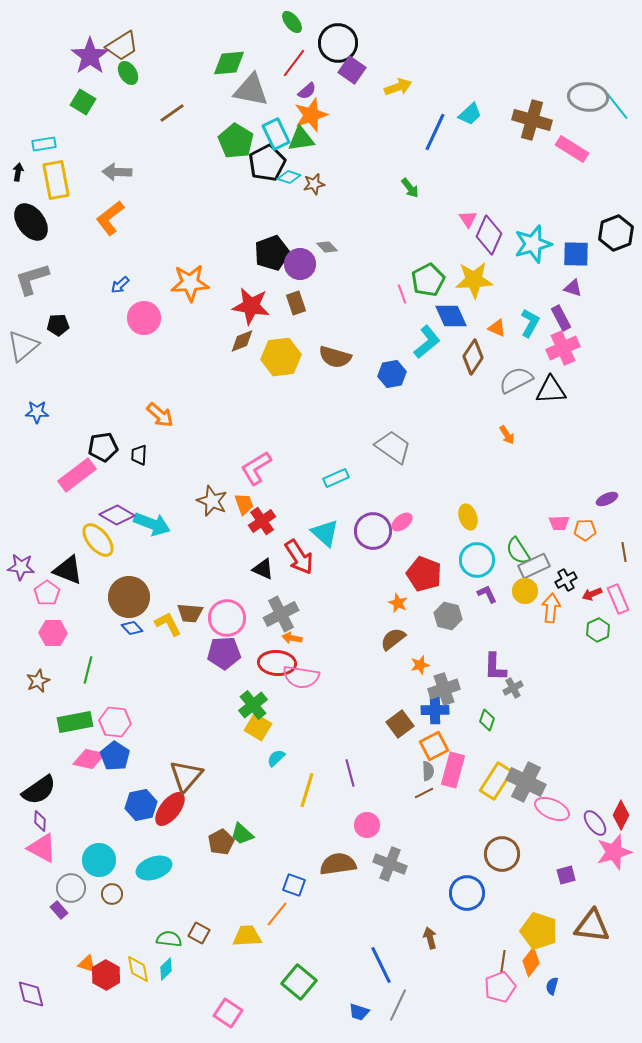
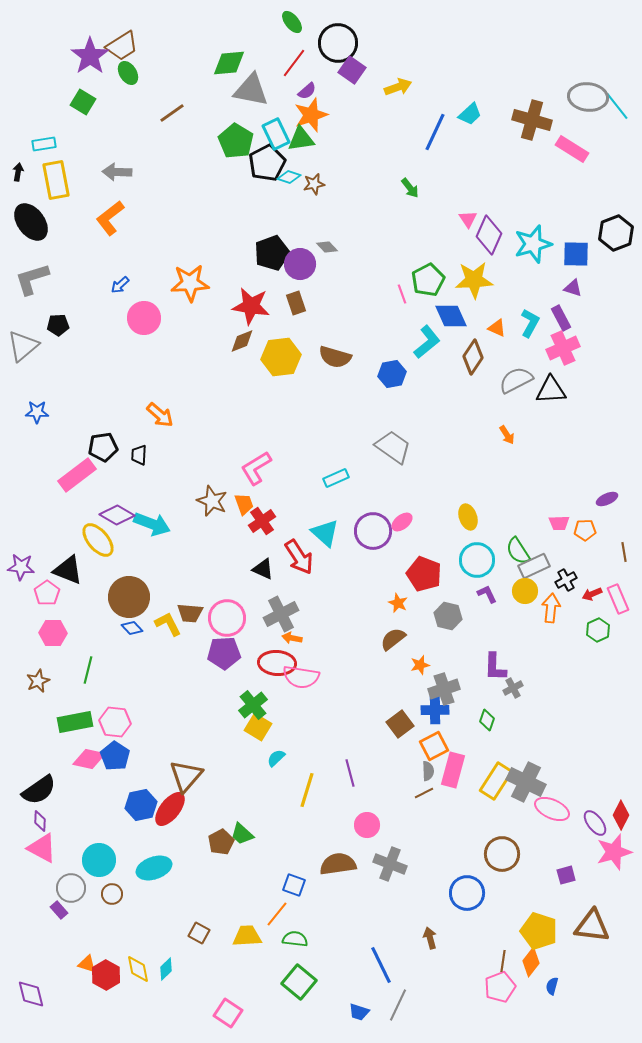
green semicircle at (169, 939): moved 126 px right
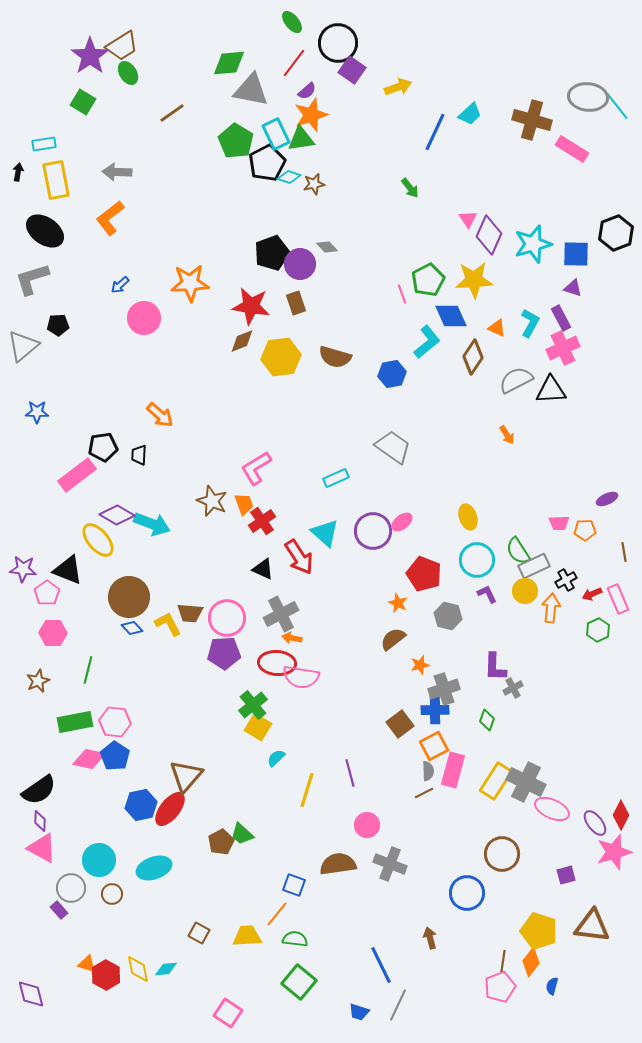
black ellipse at (31, 222): moved 14 px right, 9 px down; rotated 18 degrees counterclockwise
purple star at (21, 567): moved 2 px right, 2 px down
cyan diamond at (166, 969): rotated 40 degrees clockwise
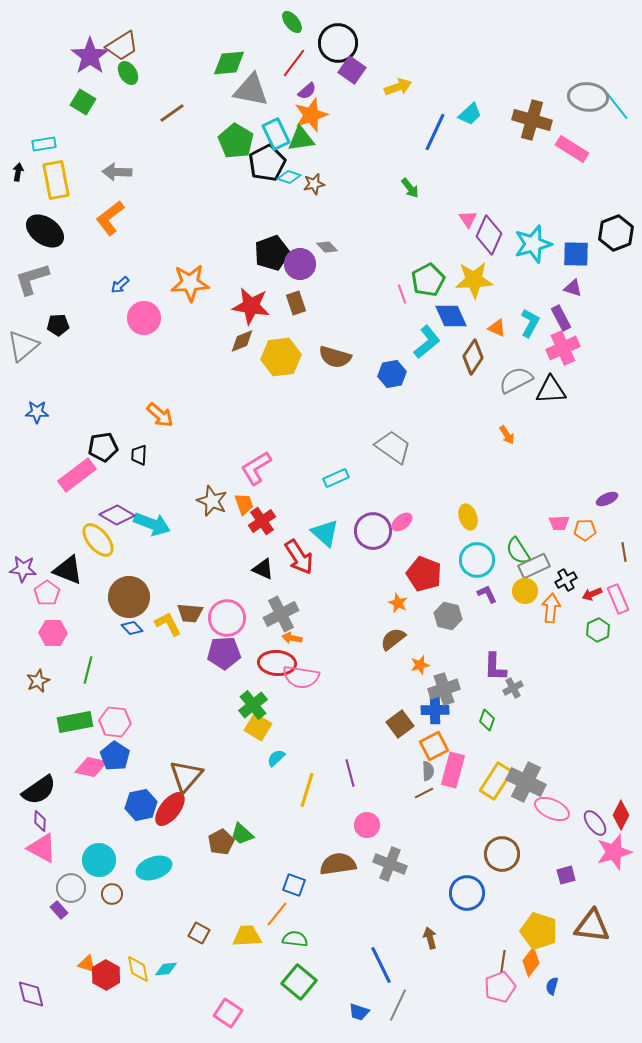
pink diamond at (89, 759): moved 2 px right, 8 px down
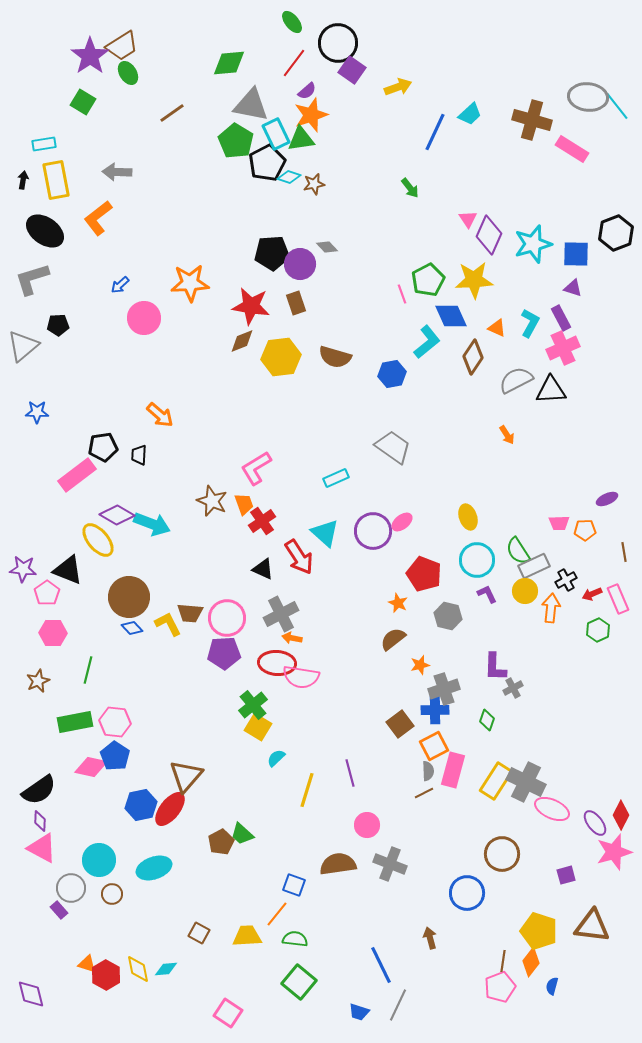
gray triangle at (251, 90): moved 15 px down
black arrow at (18, 172): moved 5 px right, 8 px down
orange L-shape at (110, 218): moved 12 px left
black pentagon at (272, 253): rotated 16 degrees clockwise
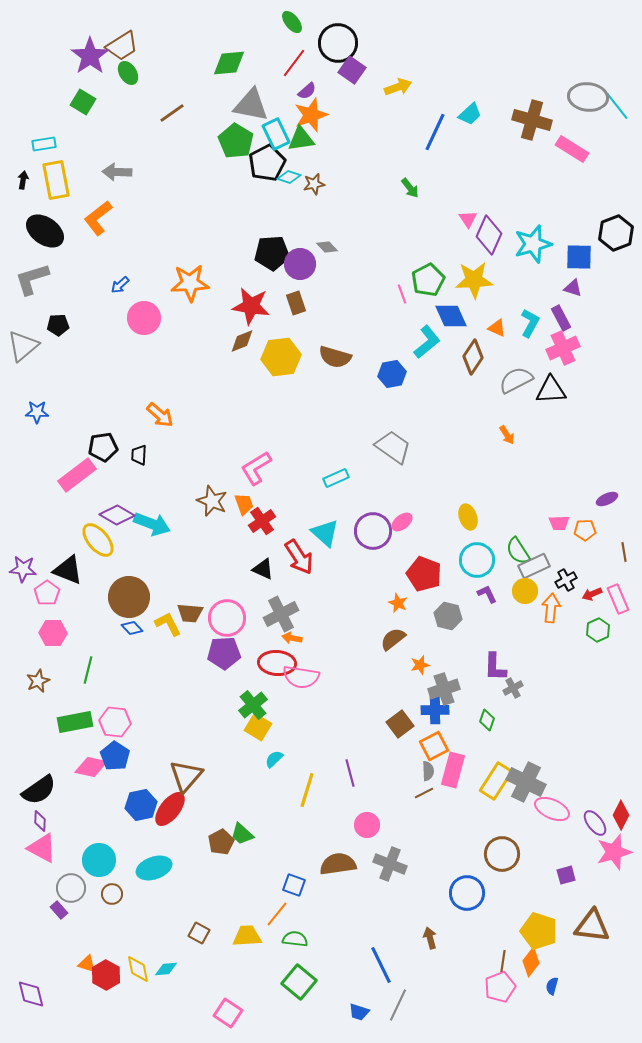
blue square at (576, 254): moved 3 px right, 3 px down
cyan semicircle at (276, 758): moved 2 px left, 1 px down
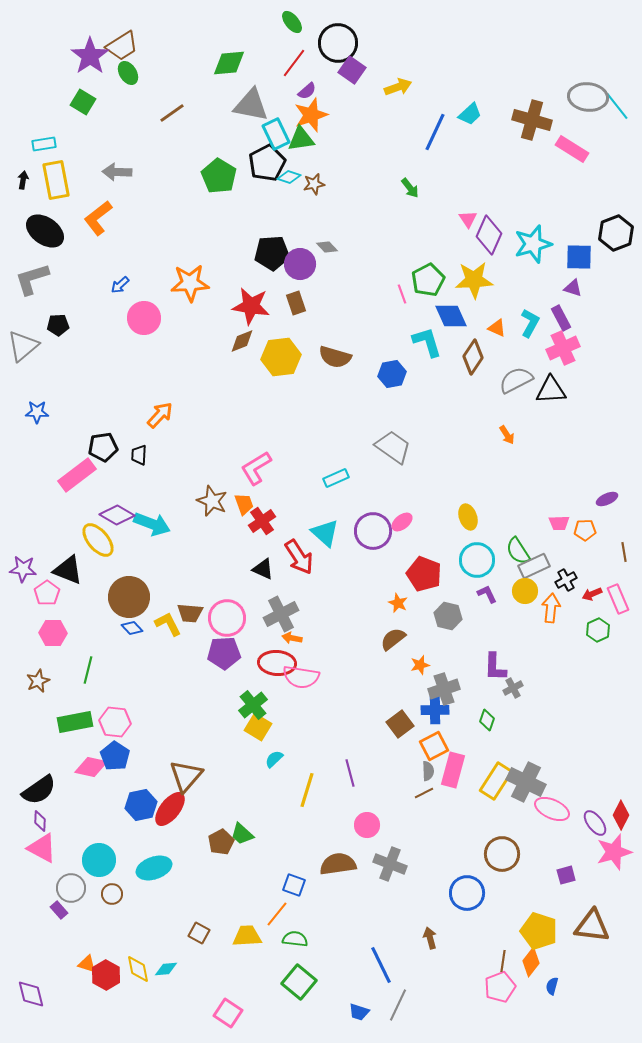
green pentagon at (236, 141): moved 17 px left, 35 px down
cyan L-shape at (427, 342): rotated 68 degrees counterclockwise
orange arrow at (160, 415): rotated 88 degrees counterclockwise
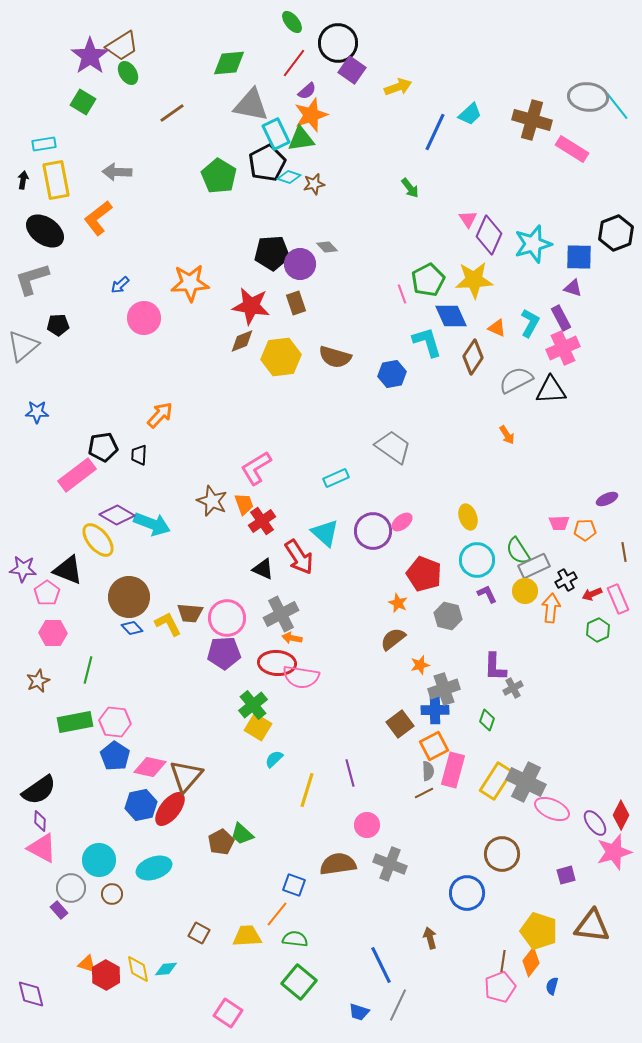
pink diamond at (91, 767): moved 59 px right
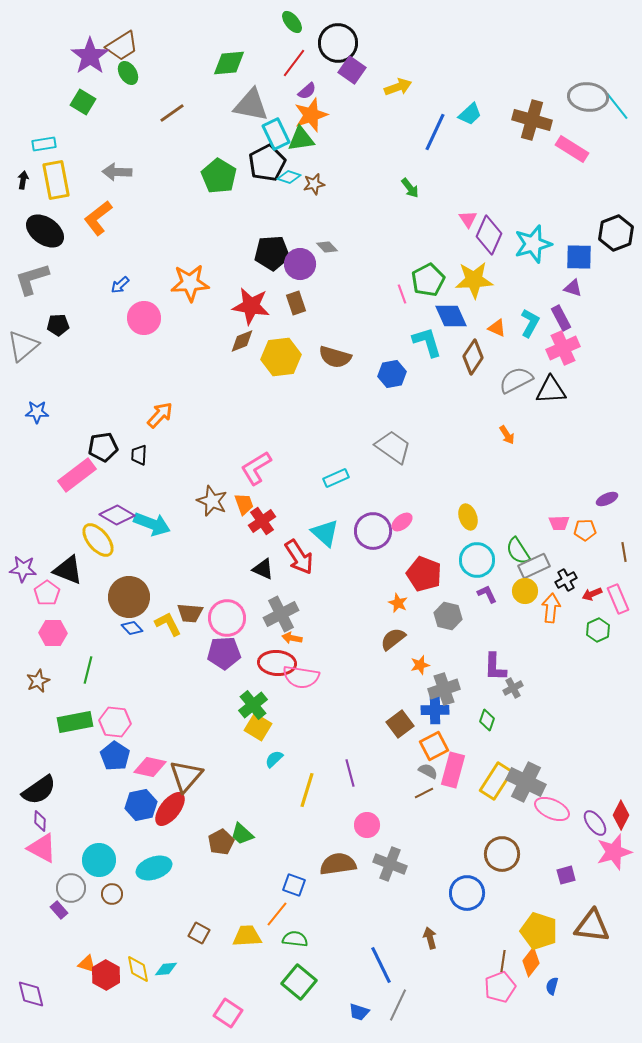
gray semicircle at (428, 771): rotated 60 degrees counterclockwise
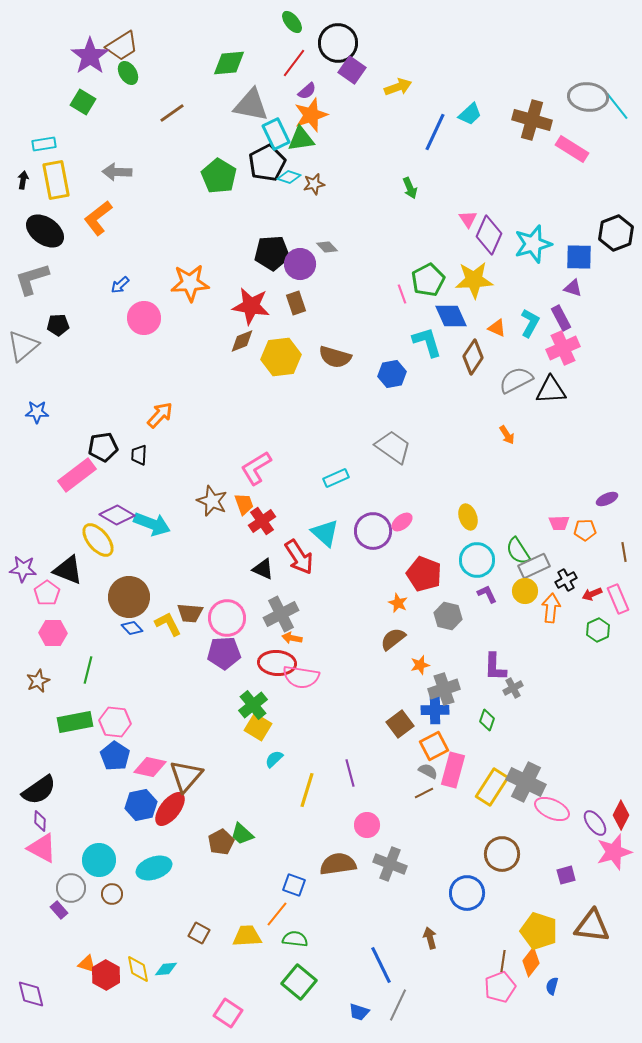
green arrow at (410, 188): rotated 15 degrees clockwise
yellow rectangle at (496, 781): moved 4 px left, 6 px down
